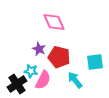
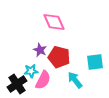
purple star: moved 1 px right, 1 px down
cyan star: rotated 16 degrees counterclockwise
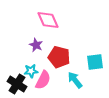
pink diamond: moved 6 px left, 2 px up
purple star: moved 4 px left, 5 px up
black cross: rotated 24 degrees counterclockwise
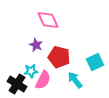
cyan square: rotated 18 degrees counterclockwise
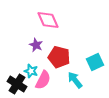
cyan star: rotated 24 degrees clockwise
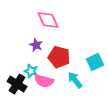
pink semicircle: moved 1 px right, 1 px down; rotated 78 degrees clockwise
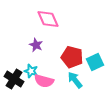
pink diamond: moved 1 px up
red pentagon: moved 13 px right
black cross: moved 3 px left, 5 px up
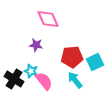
purple star: rotated 16 degrees counterclockwise
red pentagon: rotated 20 degrees counterclockwise
pink semicircle: rotated 144 degrees counterclockwise
